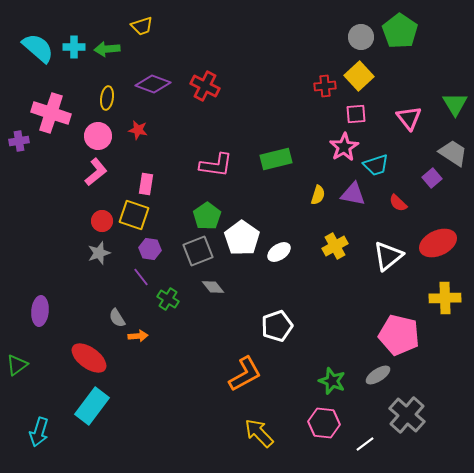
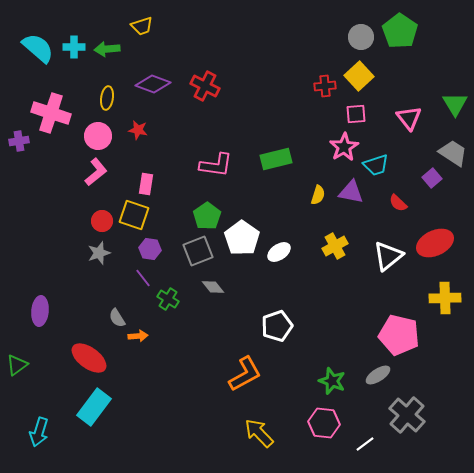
purple triangle at (353, 194): moved 2 px left, 2 px up
red ellipse at (438, 243): moved 3 px left
purple line at (141, 277): moved 2 px right, 1 px down
cyan rectangle at (92, 406): moved 2 px right, 1 px down
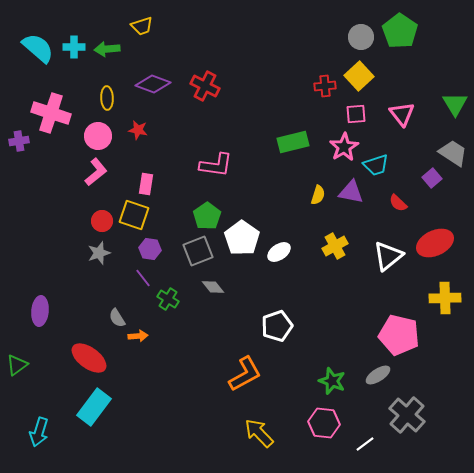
yellow ellipse at (107, 98): rotated 10 degrees counterclockwise
pink triangle at (409, 118): moved 7 px left, 4 px up
green rectangle at (276, 159): moved 17 px right, 17 px up
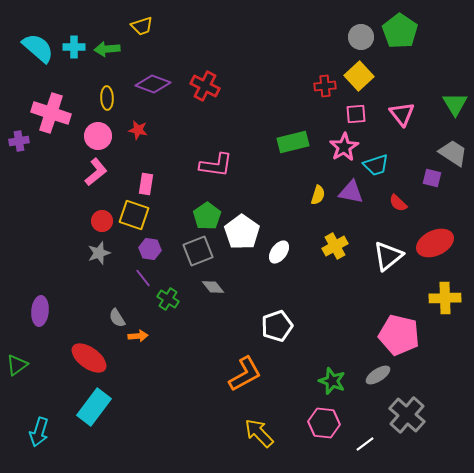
purple square at (432, 178): rotated 36 degrees counterclockwise
white pentagon at (242, 238): moved 6 px up
white ellipse at (279, 252): rotated 20 degrees counterclockwise
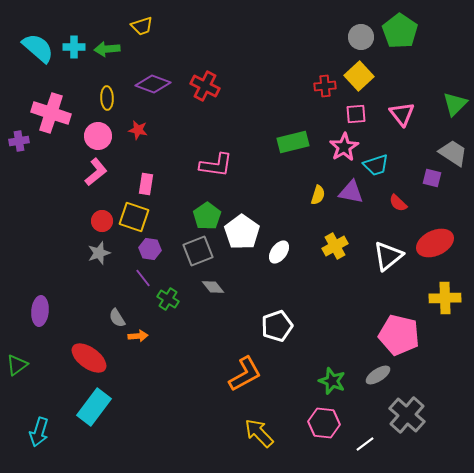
green triangle at (455, 104): rotated 16 degrees clockwise
yellow square at (134, 215): moved 2 px down
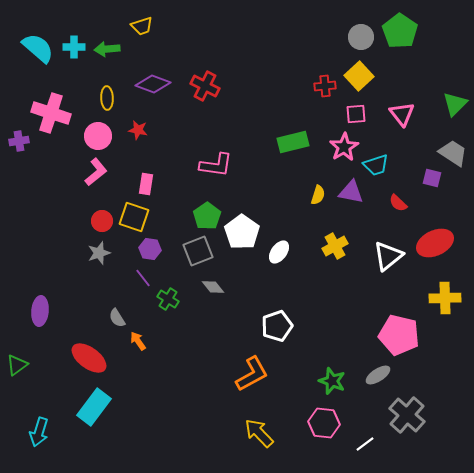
orange arrow at (138, 336): moved 5 px down; rotated 120 degrees counterclockwise
orange L-shape at (245, 374): moved 7 px right
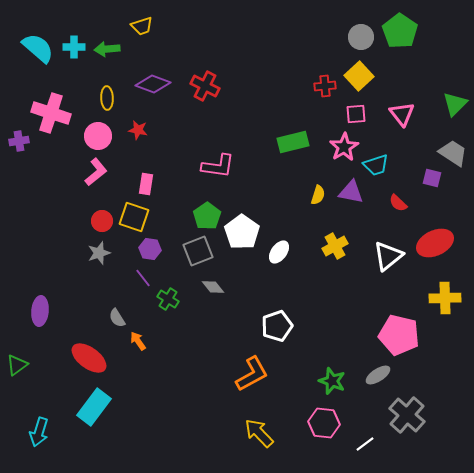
pink L-shape at (216, 165): moved 2 px right, 1 px down
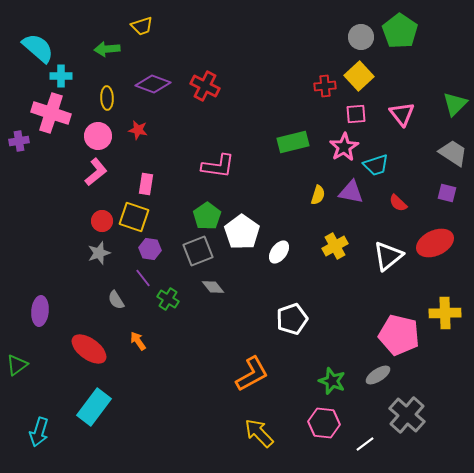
cyan cross at (74, 47): moved 13 px left, 29 px down
purple square at (432, 178): moved 15 px right, 15 px down
yellow cross at (445, 298): moved 15 px down
gray semicircle at (117, 318): moved 1 px left, 18 px up
white pentagon at (277, 326): moved 15 px right, 7 px up
red ellipse at (89, 358): moved 9 px up
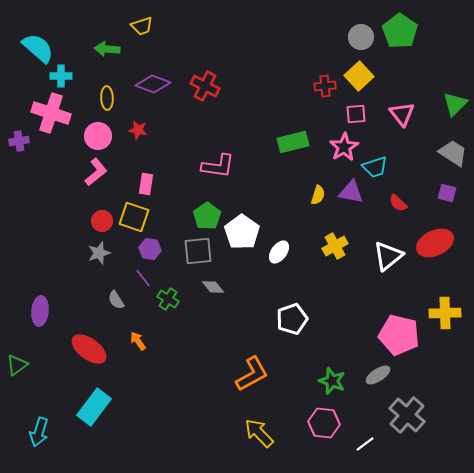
green arrow at (107, 49): rotated 10 degrees clockwise
cyan trapezoid at (376, 165): moved 1 px left, 2 px down
gray square at (198, 251): rotated 16 degrees clockwise
